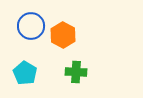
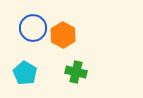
blue circle: moved 2 px right, 2 px down
green cross: rotated 10 degrees clockwise
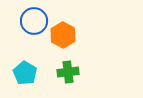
blue circle: moved 1 px right, 7 px up
green cross: moved 8 px left; rotated 20 degrees counterclockwise
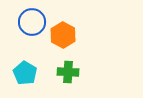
blue circle: moved 2 px left, 1 px down
green cross: rotated 10 degrees clockwise
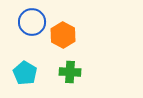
green cross: moved 2 px right
